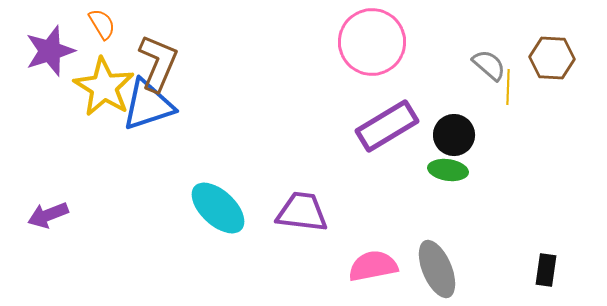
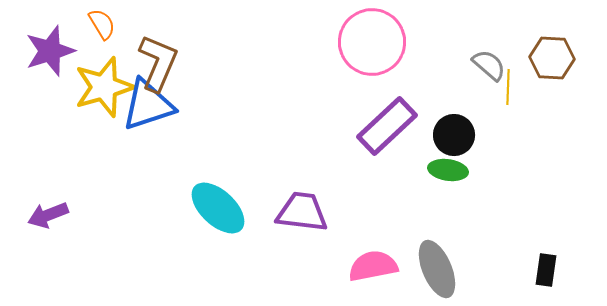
yellow star: rotated 24 degrees clockwise
purple rectangle: rotated 12 degrees counterclockwise
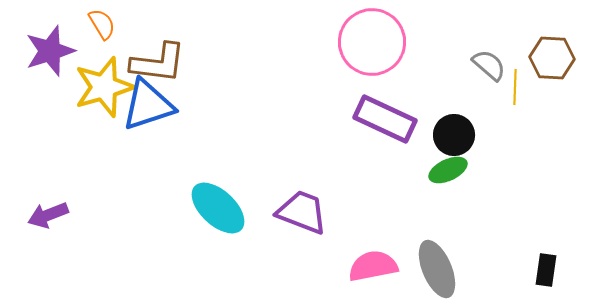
brown L-shape: rotated 74 degrees clockwise
yellow line: moved 7 px right
purple rectangle: moved 2 px left, 7 px up; rotated 68 degrees clockwise
green ellipse: rotated 33 degrees counterclockwise
purple trapezoid: rotated 14 degrees clockwise
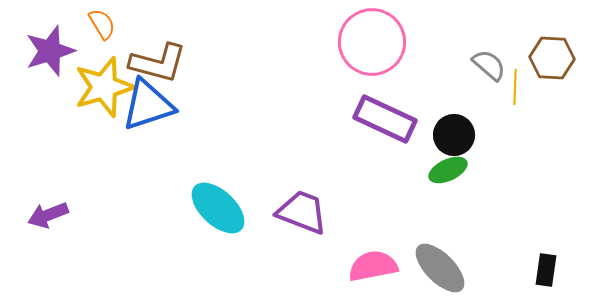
brown L-shape: rotated 8 degrees clockwise
gray ellipse: moved 3 px right, 1 px up; rotated 22 degrees counterclockwise
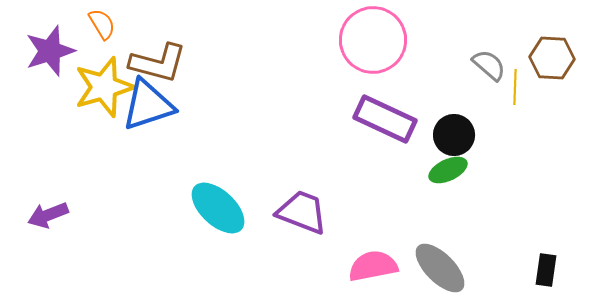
pink circle: moved 1 px right, 2 px up
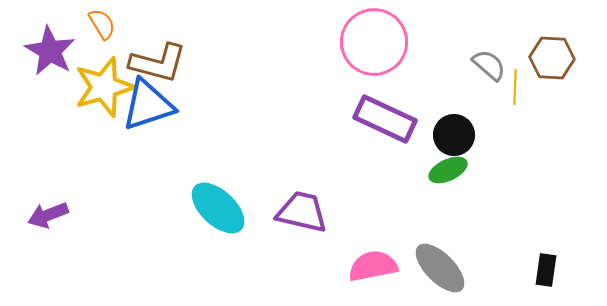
pink circle: moved 1 px right, 2 px down
purple star: rotated 24 degrees counterclockwise
purple trapezoid: rotated 8 degrees counterclockwise
